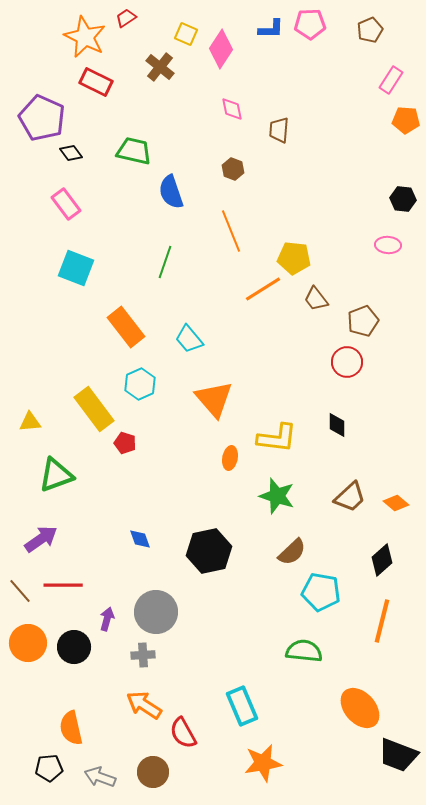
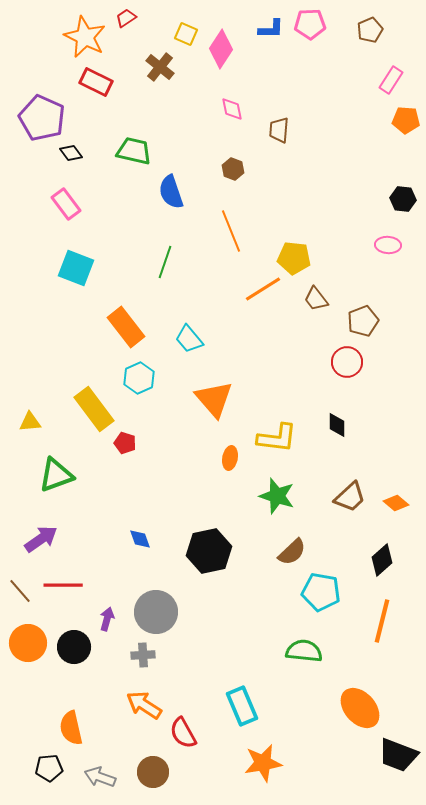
cyan hexagon at (140, 384): moved 1 px left, 6 px up
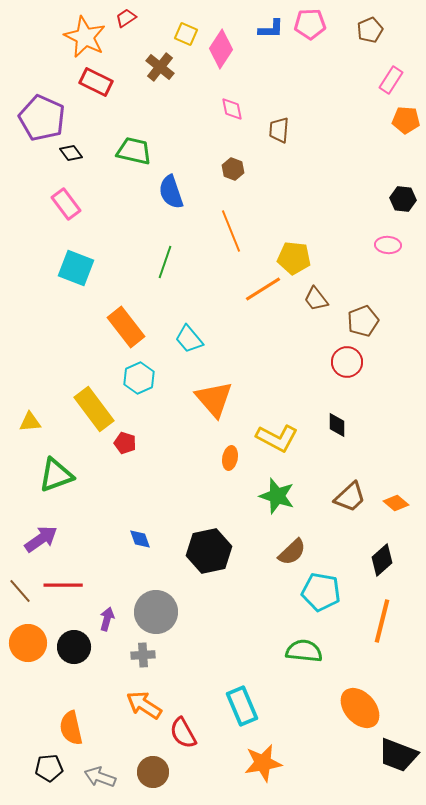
yellow L-shape at (277, 438): rotated 21 degrees clockwise
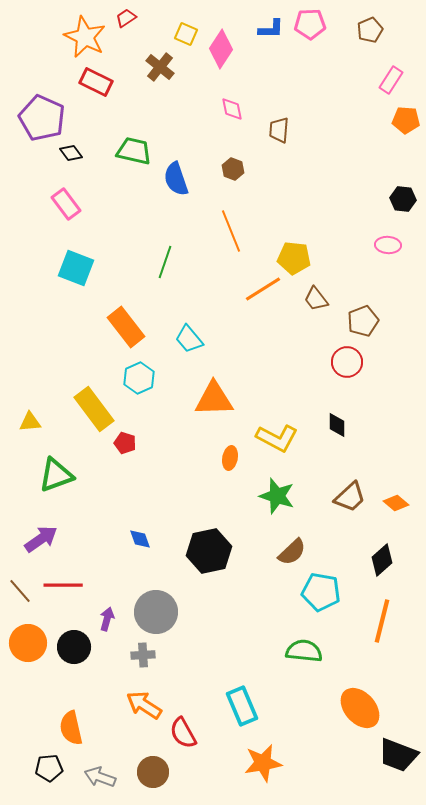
blue semicircle at (171, 192): moved 5 px right, 13 px up
orange triangle at (214, 399): rotated 51 degrees counterclockwise
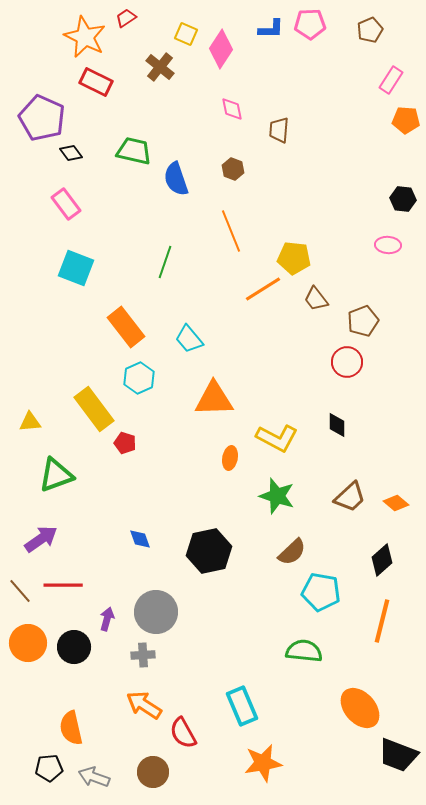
gray arrow at (100, 777): moved 6 px left
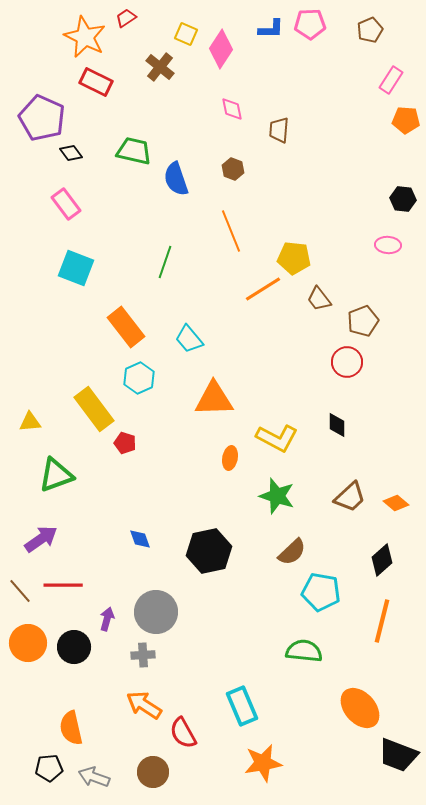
brown trapezoid at (316, 299): moved 3 px right
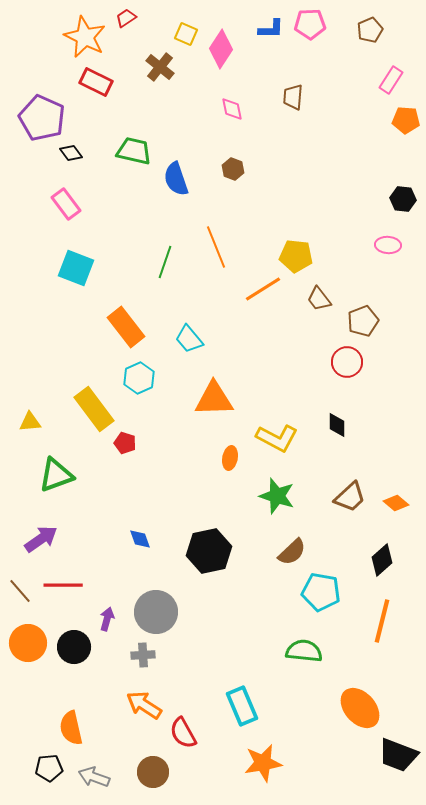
brown trapezoid at (279, 130): moved 14 px right, 33 px up
orange line at (231, 231): moved 15 px left, 16 px down
yellow pentagon at (294, 258): moved 2 px right, 2 px up
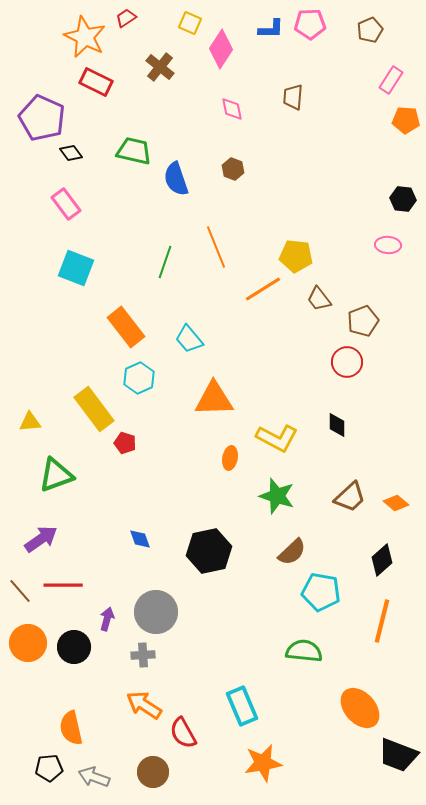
yellow square at (186, 34): moved 4 px right, 11 px up
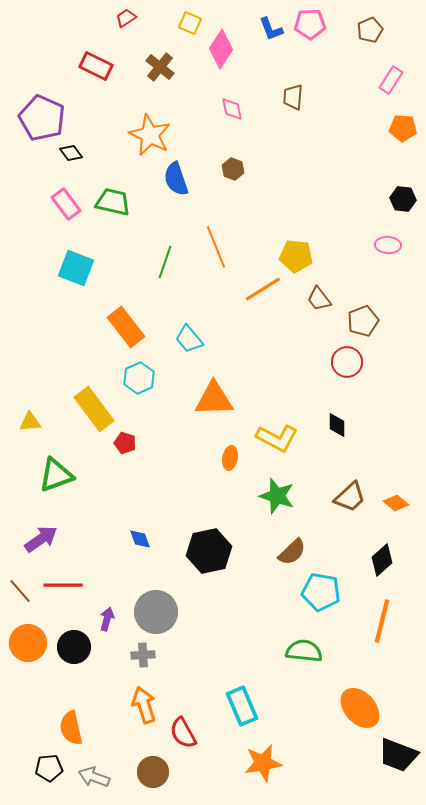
blue L-shape at (271, 29): rotated 68 degrees clockwise
orange star at (85, 37): moved 65 px right, 98 px down
red rectangle at (96, 82): moved 16 px up
orange pentagon at (406, 120): moved 3 px left, 8 px down
green trapezoid at (134, 151): moved 21 px left, 51 px down
orange arrow at (144, 705): rotated 39 degrees clockwise
